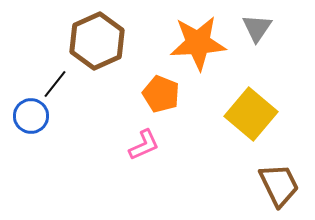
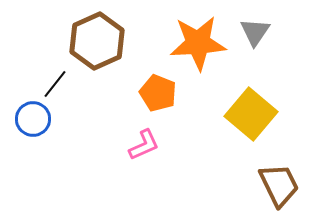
gray triangle: moved 2 px left, 4 px down
orange pentagon: moved 3 px left, 1 px up
blue circle: moved 2 px right, 3 px down
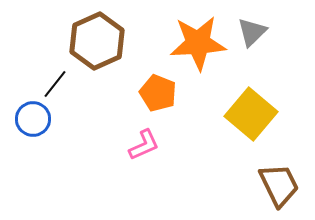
gray triangle: moved 3 px left; rotated 12 degrees clockwise
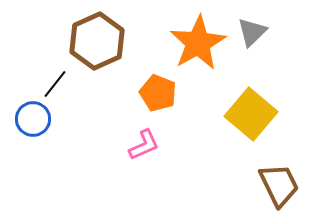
orange star: rotated 26 degrees counterclockwise
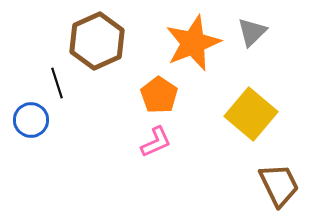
orange star: moved 5 px left; rotated 8 degrees clockwise
black line: moved 2 px right, 1 px up; rotated 56 degrees counterclockwise
orange pentagon: moved 1 px right, 2 px down; rotated 12 degrees clockwise
blue circle: moved 2 px left, 1 px down
pink L-shape: moved 12 px right, 3 px up
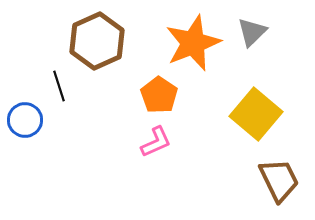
black line: moved 2 px right, 3 px down
yellow square: moved 5 px right
blue circle: moved 6 px left
brown trapezoid: moved 5 px up
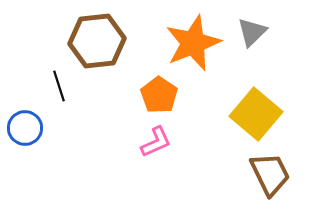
brown hexagon: rotated 18 degrees clockwise
blue circle: moved 8 px down
brown trapezoid: moved 9 px left, 6 px up
